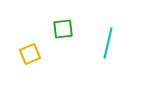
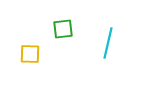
yellow square: rotated 25 degrees clockwise
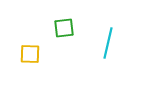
green square: moved 1 px right, 1 px up
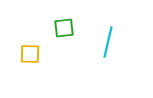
cyan line: moved 1 px up
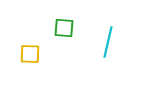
green square: rotated 10 degrees clockwise
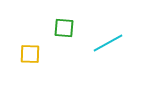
cyan line: moved 1 px down; rotated 48 degrees clockwise
